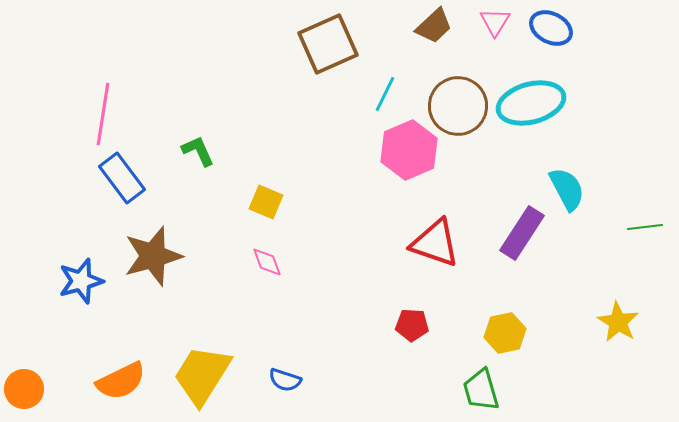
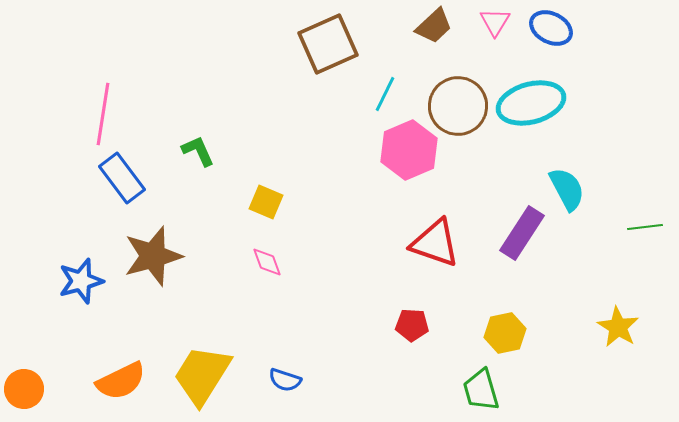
yellow star: moved 5 px down
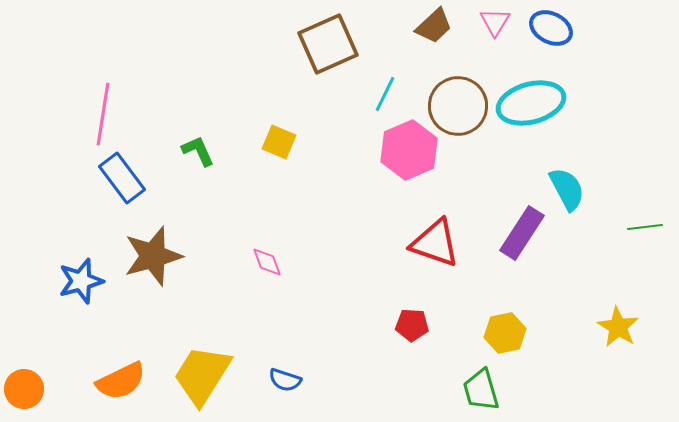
yellow square: moved 13 px right, 60 px up
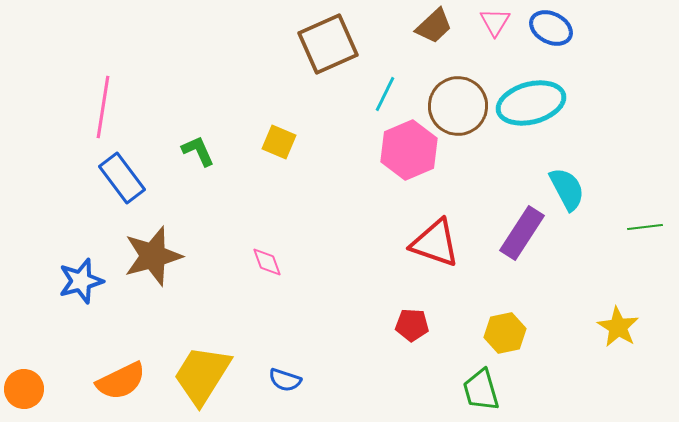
pink line: moved 7 px up
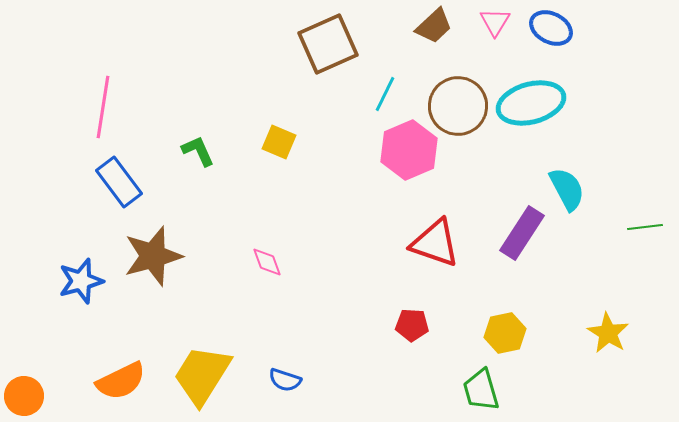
blue rectangle: moved 3 px left, 4 px down
yellow star: moved 10 px left, 6 px down
orange circle: moved 7 px down
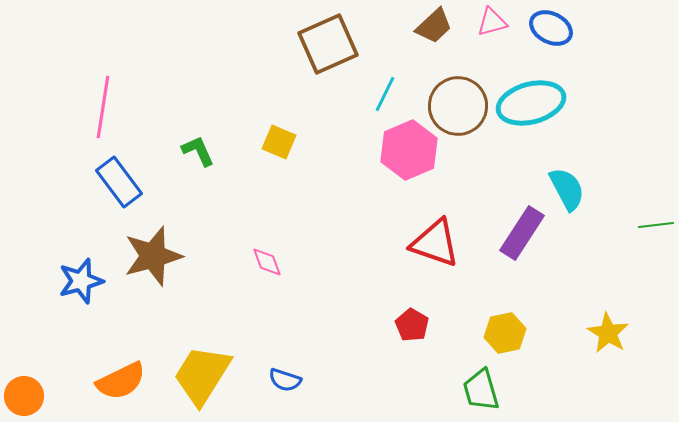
pink triangle: moved 3 px left; rotated 44 degrees clockwise
green line: moved 11 px right, 2 px up
red pentagon: rotated 28 degrees clockwise
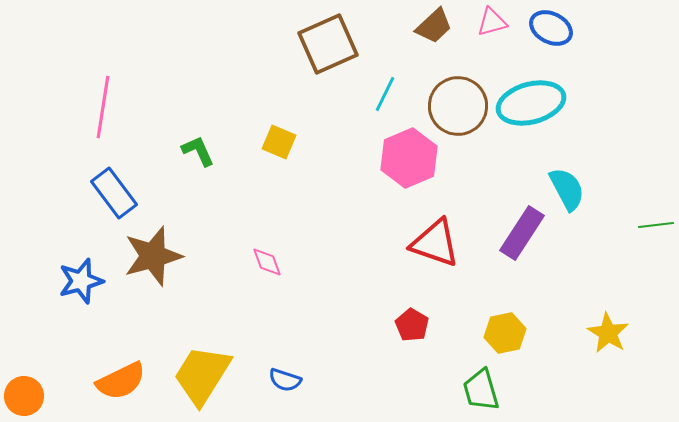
pink hexagon: moved 8 px down
blue rectangle: moved 5 px left, 11 px down
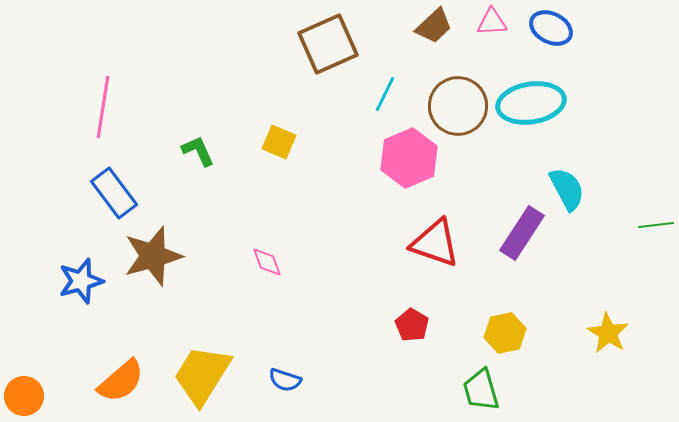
pink triangle: rotated 12 degrees clockwise
cyan ellipse: rotated 6 degrees clockwise
orange semicircle: rotated 15 degrees counterclockwise
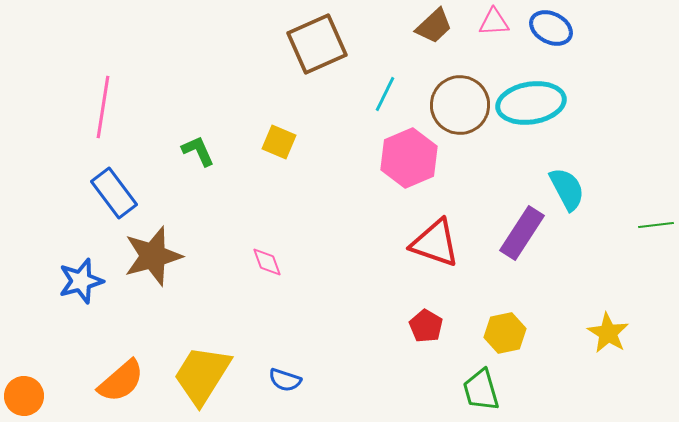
pink triangle: moved 2 px right
brown square: moved 11 px left
brown circle: moved 2 px right, 1 px up
red pentagon: moved 14 px right, 1 px down
